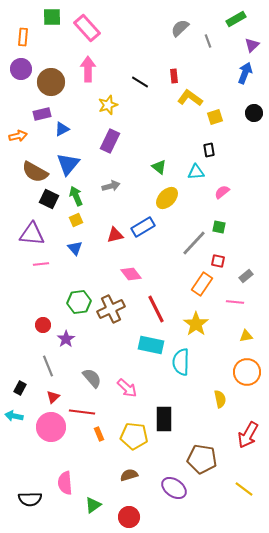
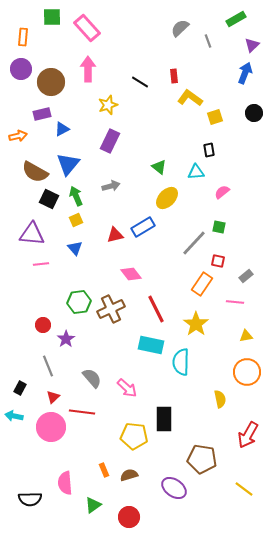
orange rectangle at (99, 434): moved 5 px right, 36 px down
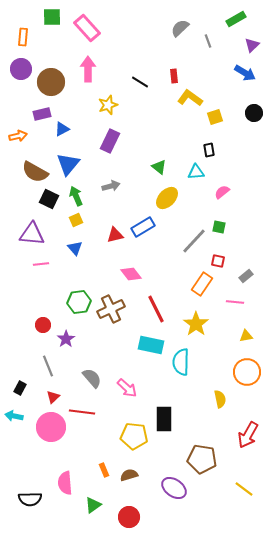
blue arrow at (245, 73): rotated 100 degrees clockwise
gray line at (194, 243): moved 2 px up
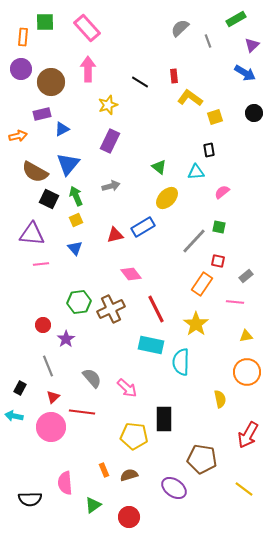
green square at (52, 17): moved 7 px left, 5 px down
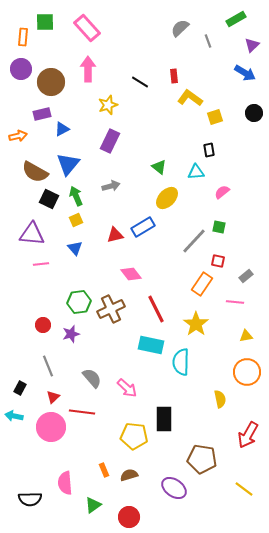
purple star at (66, 339): moved 5 px right, 5 px up; rotated 18 degrees clockwise
